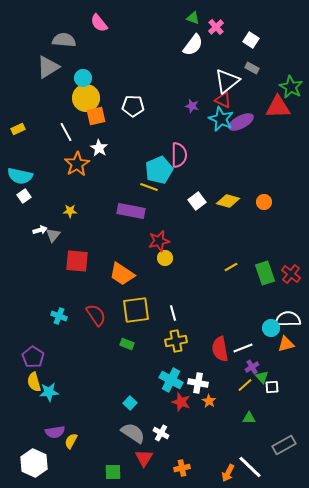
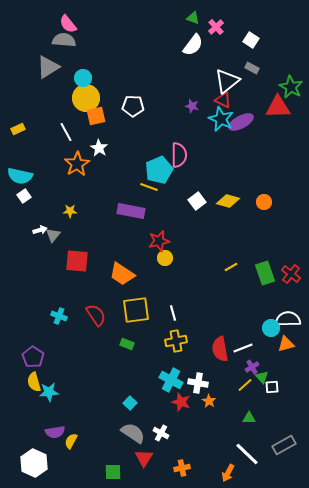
pink semicircle at (99, 23): moved 31 px left, 1 px down
white line at (250, 467): moved 3 px left, 13 px up
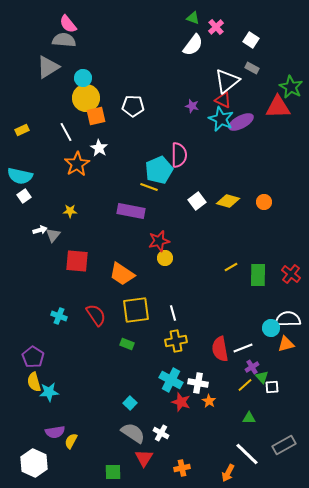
yellow rectangle at (18, 129): moved 4 px right, 1 px down
green rectangle at (265, 273): moved 7 px left, 2 px down; rotated 20 degrees clockwise
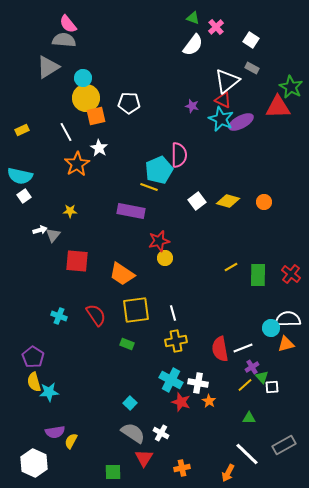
white pentagon at (133, 106): moved 4 px left, 3 px up
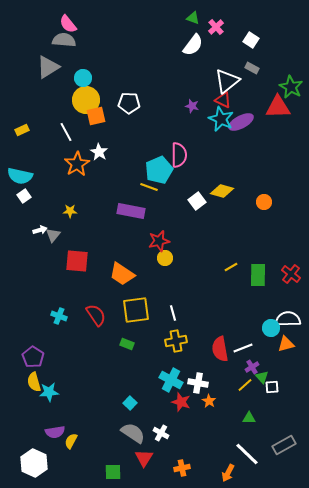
yellow circle at (86, 98): moved 2 px down
white star at (99, 148): moved 4 px down
yellow diamond at (228, 201): moved 6 px left, 10 px up
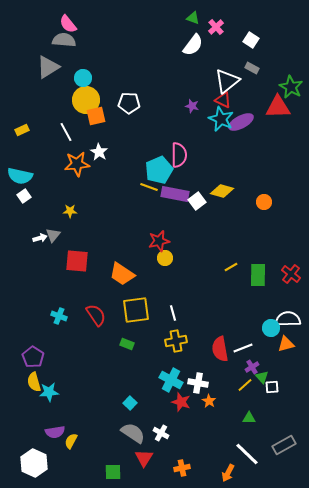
orange star at (77, 164): rotated 25 degrees clockwise
purple rectangle at (131, 211): moved 44 px right, 17 px up
white arrow at (40, 230): moved 8 px down
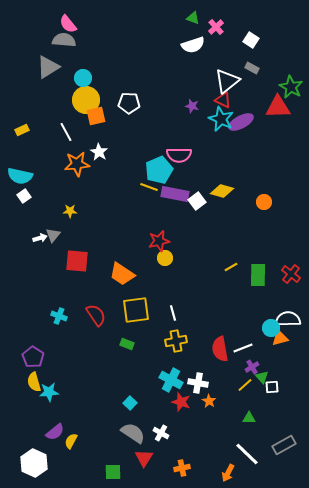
white semicircle at (193, 45): rotated 35 degrees clockwise
pink semicircle at (179, 155): rotated 90 degrees clockwise
orange triangle at (286, 344): moved 6 px left, 6 px up
purple semicircle at (55, 432): rotated 30 degrees counterclockwise
